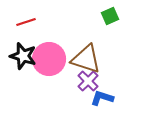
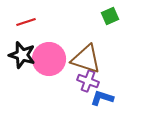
black star: moved 1 px left, 1 px up
purple cross: rotated 25 degrees counterclockwise
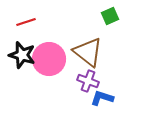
brown triangle: moved 2 px right, 7 px up; rotated 20 degrees clockwise
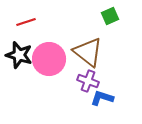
black star: moved 3 px left
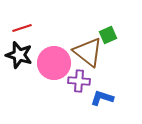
green square: moved 2 px left, 19 px down
red line: moved 4 px left, 6 px down
pink circle: moved 5 px right, 4 px down
purple cross: moved 9 px left; rotated 15 degrees counterclockwise
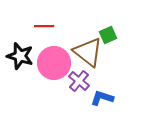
red line: moved 22 px right, 2 px up; rotated 18 degrees clockwise
black star: moved 1 px right, 1 px down
purple cross: rotated 35 degrees clockwise
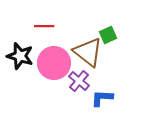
blue L-shape: rotated 15 degrees counterclockwise
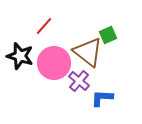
red line: rotated 48 degrees counterclockwise
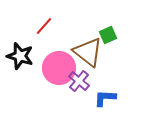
pink circle: moved 5 px right, 5 px down
blue L-shape: moved 3 px right
